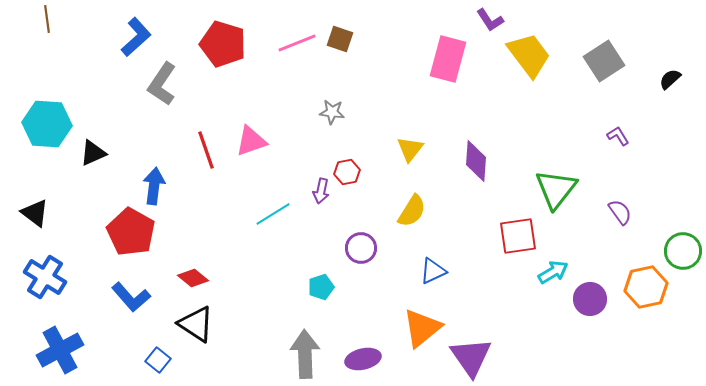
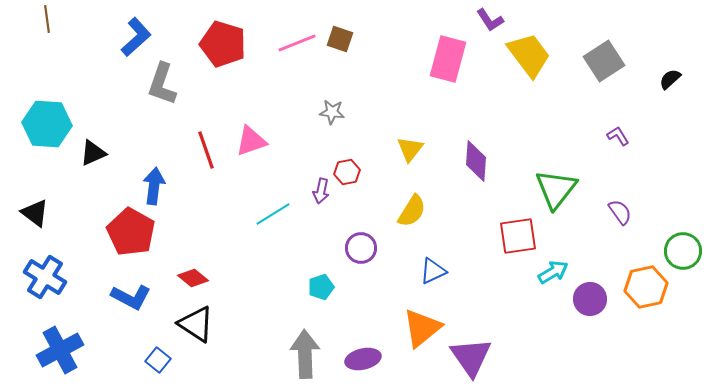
gray L-shape at (162, 84): rotated 15 degrees counterclockwise
blue L-shape at (131, 297): rotated 21 degrees counterclockwise
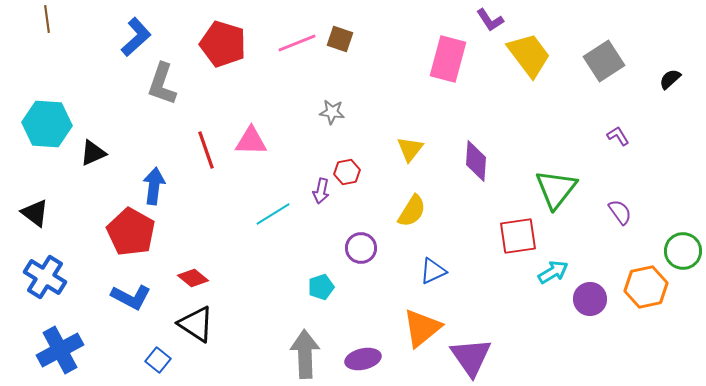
pink triangle at (251, 141): rotated 20 degrees clockwise
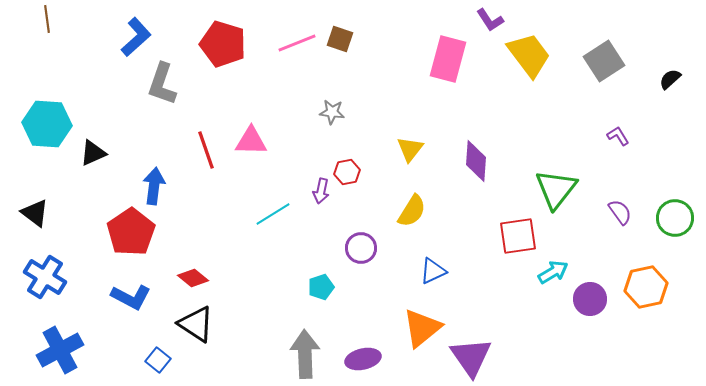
red pentagon at (131, 232): rotated 9 degrees clockwise
green circle at (683, 251): moved 8 px left, 33 px up
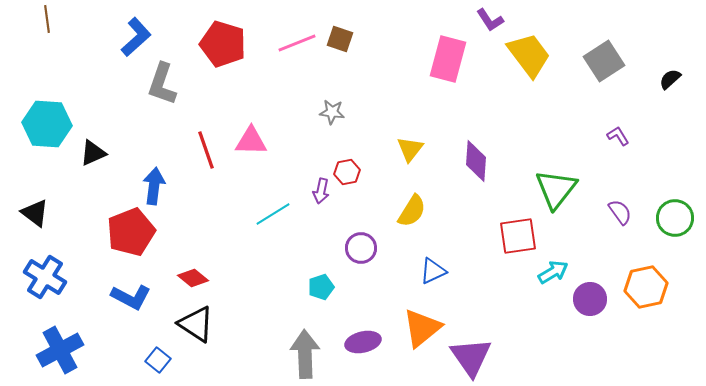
red pentagon at (131, 232): rotated 12 degrees clockwise
purple ellipse at (363, 359): moved 17 px up
